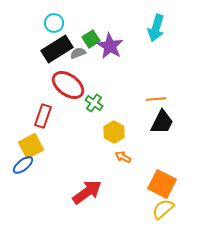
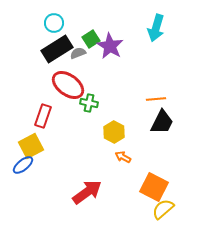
green cross: moved 5 px left; rotated 24 degrees counterclockwise
orange square: moved 8 px left, 3 px down
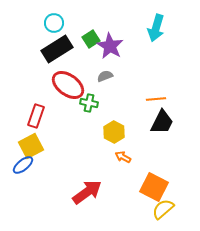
gray semicircle: moved 27 px right, 23 px down
red rectangle: moved 7 px left
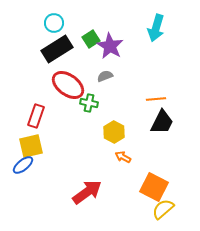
yellow square: rotated 15 degrees clockwise
